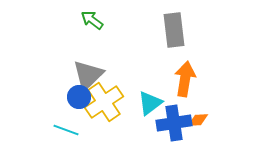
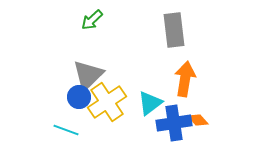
green arrow: rotated 80 degrees counterclockwise
yellow cross: moved 3 px right
orange diamond: rotated 50 degrees clockwise
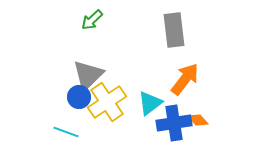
orange arrow: rotated 28 degrees clockwise
cyan line: moved 2 px down
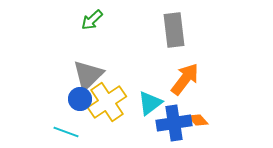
blue circle: moved 1 px right, 2 px down
